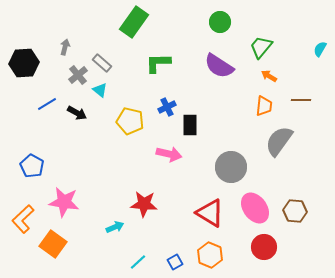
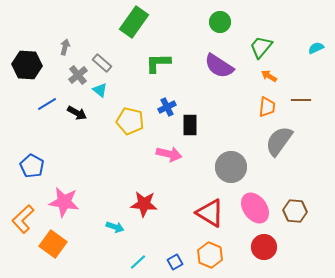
cyan semicircle: moved 4 px left, 1 px up; rotated 35 degrees clockwise
black hexagon: moved 3 px right, 2 px down; rotated 8 degrees clockwise
orange trapezoid: moved 3 px right, 1 px down
cyan arrow: rotated 42 degrees clockwise
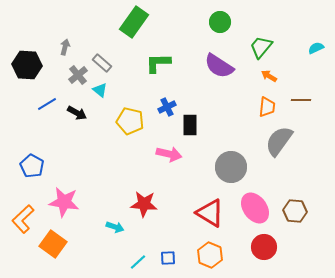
blue square: moved 7 px left, 4 px up; rotated 28 degrees clockwise
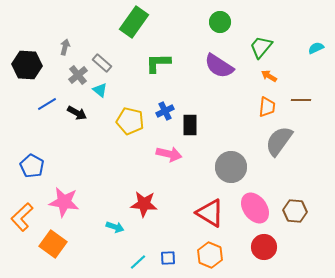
blue cross: moved 2 px left, 4 px down
orange L-shape: moved 1 px left, 2 px up
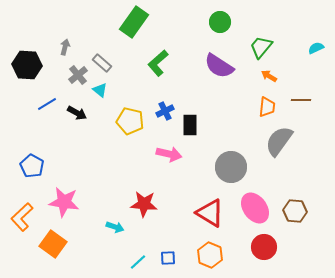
green L-shape: rotated 40 degrees counterclockwise
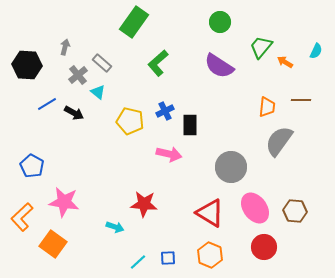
cyan semicircle: moved 3 px down; rotated 140 degrees clockwise
orange arrow: moved 16 px right, 14 px up
cyan triangle: moved 2 px left, 2 px down
black arrow: moved 3 px left
